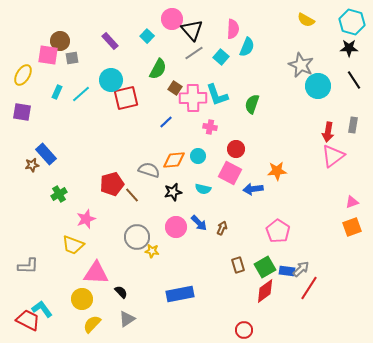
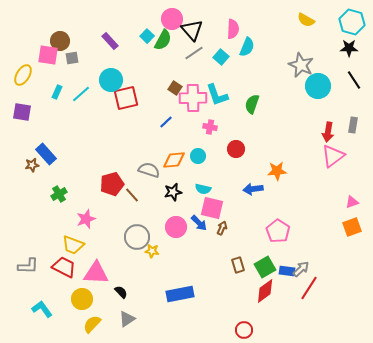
green semicircle at (158, 69): moved 5 px right, 29 px up
pink square at (230, 173): moved 18 px left, 35 px down; rotated 15 degrees counterclockwise
red trapezoid at (28, 320): moved 36 px right, 53 px up
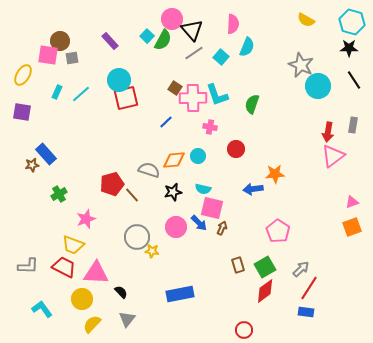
pink semicircle at (233, 29): moved 5 px up
cyan circle at (111, 80): moved 8 px right
orange star at (277, 171): moved 2 px left, 3 px down
blue rectangle at (287, 271): moved 19 px right, 41 px down
gray triangle at (127, 319): rotated 18 degrees counterclockwise
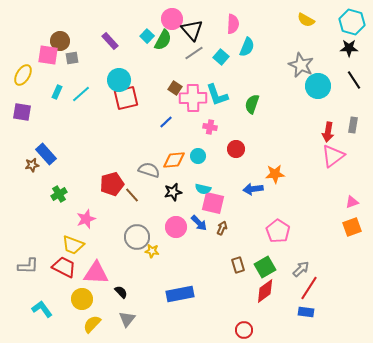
pink square at (212, 208): moved 1 px right, 5 px up
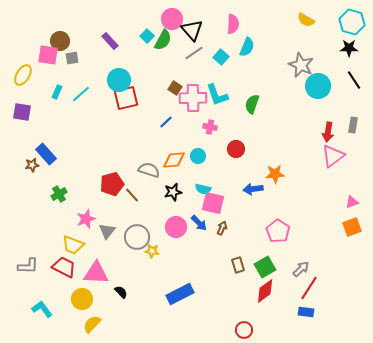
blue rectangle at (180, 294): rotated 16 degrees counterclockwise
gray triangle at (127, 319): moved 20 px left, 88 px up
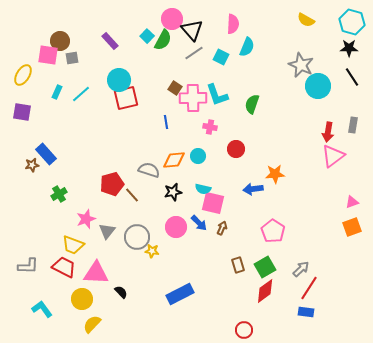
cyan square at (221, 57): rotated 14 degrees counterclockwise
black line at (354, 80): moved 2 px left, 3 px up
blue line at (166, 122): rotated 56 degrees counterclockwise
pink pentagon at (278, 231): moved 5 px left
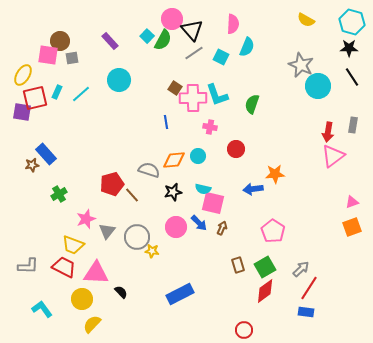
red square at (126, 98): moved 91 px left
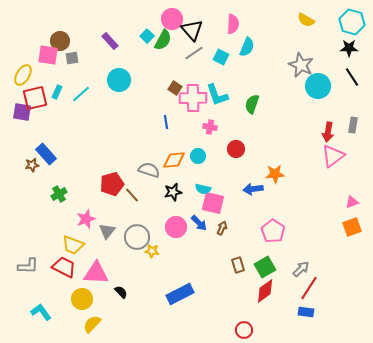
cyan L-shape at (42, 309): moved 1 px left, 3 px down
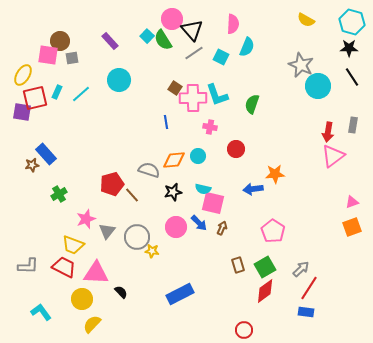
green semicircle at (163, 40): rotated 120 degrees clockwise
